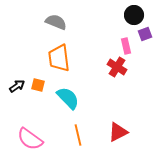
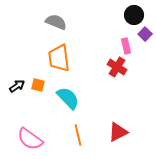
purple square: rotated 24 degrees counterclockwise
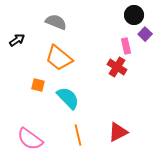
orange trapezoid: rotated 44 degrees counterclockwise
black arrow: moved 46 px up
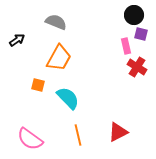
purple square: moved 4 px left; rotated 32 degrees counterclockwise
orange trapezoid: rotated 100 degrees counterclockwise
red cross: moved 20 px right
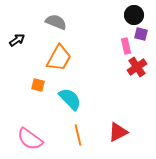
red cross: rotated 24 degrees clockwise
cyan semicircle: moved 2 px right, 1 px down
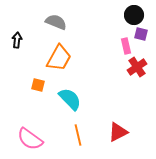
black arrow: rotated 49 degrees counterclockwise
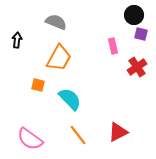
pink rectangle: moved 13 px left
orange line: rotated 25 degrees counterclockwise
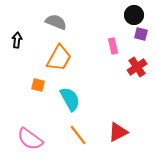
cyan semicircle: rotated 15 degrees clockwise
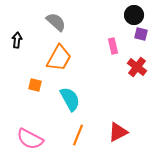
gray semicircle: rotated 20 degrees clockwise
red cross: rotated 18 degrees counterclockwise
orange square: moved 3 px left
orange line: rotated 60 degrees clockwise
pink semicircle: rotated 8 degrees counterclockwise
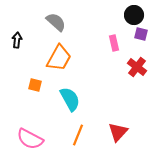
pink rectangle: moved 1 px right, 3 px up
red triangle: rotated 20 degrees counterclockwise
